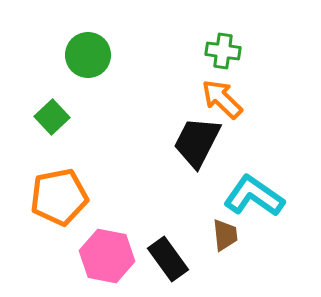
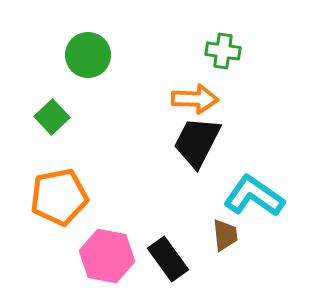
orange arrow: moved 27 px left; rotated 138 degrees clockwise
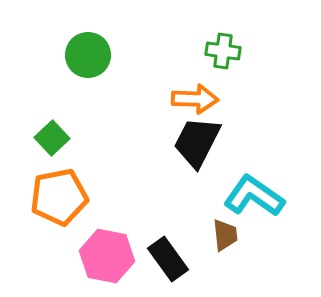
green square: moved 21 px down
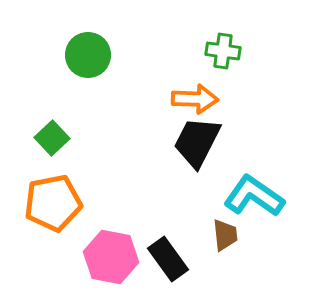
orange pentagon: moved 6 px left, 6 px down
pink hexagon: moved 4 px right, 1 px down
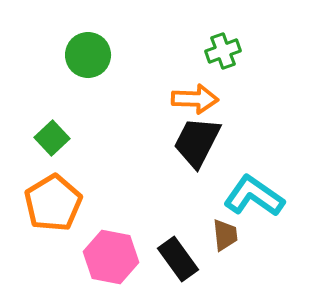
green cross: rotated 28 degrees counterclockwise
orange pentagon: rotated 20 degrees counterclockwise
black rectangle: moved 10 px right
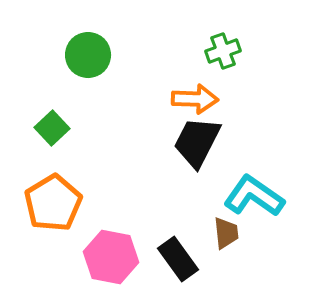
green square: moved 10 px up
brown trapezoid: moved 1 px right, 2 px up
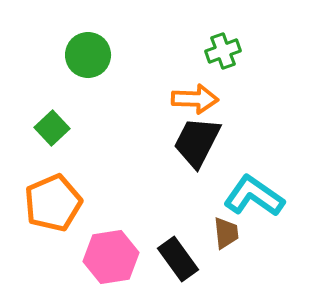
orange pentagon: rotated 8 degrees clockwise
pink hexagon: rotated 20 degrees counterclockwise
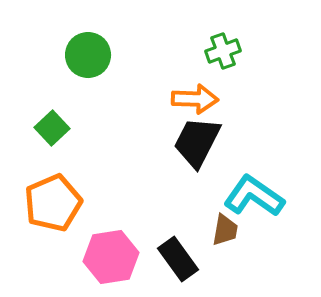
brown trapezoid: moved 1 px left, 3 px up; rotated 16 degrees clockwise
